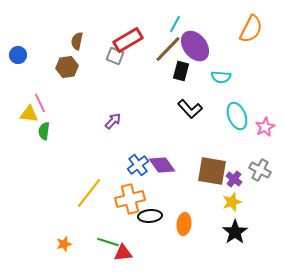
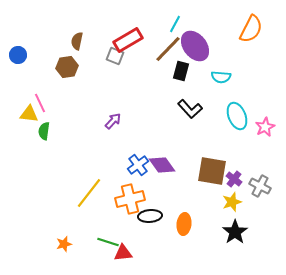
gray cross: moved 16 px down
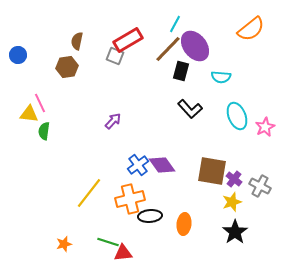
orange semicircle: rotated 24 degrees clockwise
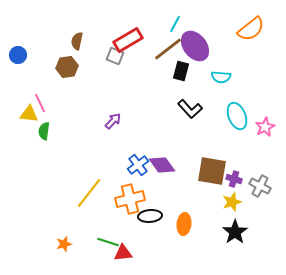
brown line: rotated 8 degrees clockwise
purple cross: rotated 21 degrees counterclockwise
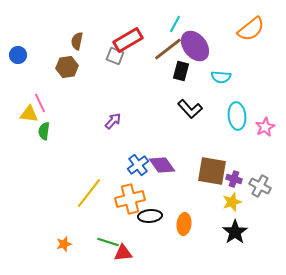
cyan ellipse: rotated 16 degrees clockwise
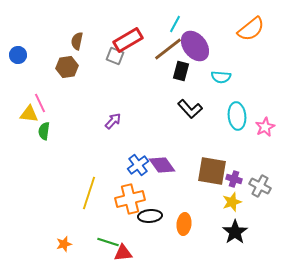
yellow line: rotated 20 degrees counterclockwise
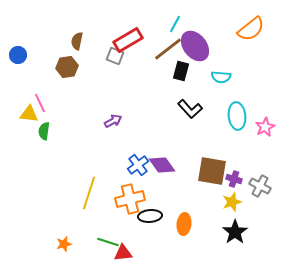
purple arrow: rotated 18 degrees clockwise
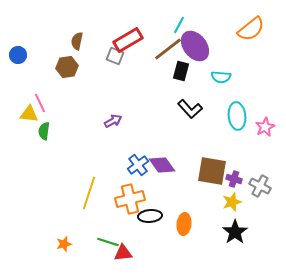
cyan line: moved 4 px right, 1 px down
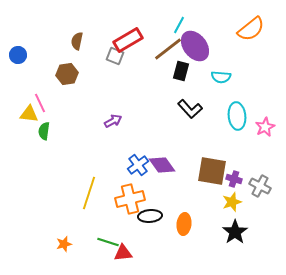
brown hexagon: moved 7 px down
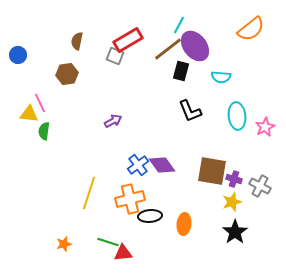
black L-shape: moved 2 px down; rotated 20 degrees clockwise
